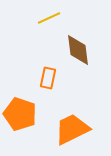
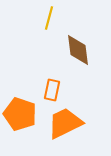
yellow line: rotated 50 degrees counterclockwise
orange rectangle: moved 4 px right, 12 px down
orange trapezoid: moved 7 px left, 6 px up
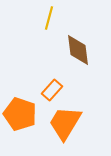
orange rectangle: rotated 30 degrees clockwise
orange trapezoid: rotated 33 degrees counterclockwise
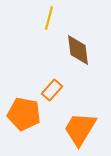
orange pentagon: moved 4 px right; rotated 8 degrees counterclockwise
orange trapezoid: moved 15 px right, 6 px down
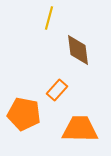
orange rectangle: moved 5 px right
orange trapezoid: rotated 60 degrees clockwise
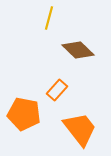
brown diamond: rotated 40 degrees counterclockwise
orange trapezoid: rotated 51 degrees clockwise
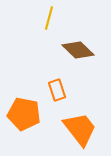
orange rectangle: rotated 60 degrees counterclockwise
